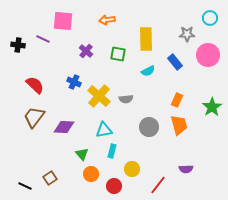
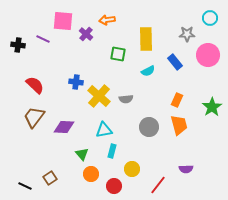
purple cross: moved 17 px up
blue cross: moved 2 px right; rotated 16 degrees counterclockwise
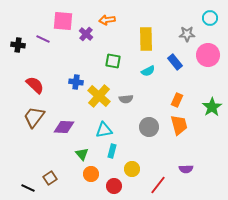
green square: moved 5 px left, 7 px down
black line: moved 3 px right, 2 px down
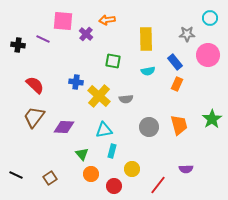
cyan semicircle: rotated 16 degrees clockwise
orange rectangle: moved 16 px up
green star: moved 12 px down
black line: moved 12 px left, 13 px up
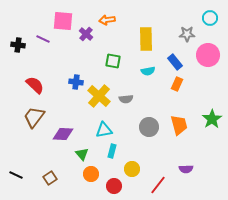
purple diamond: moved 1 px left, 7 px down
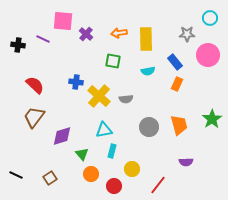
orange arrow: moved 12 px right, 13 px down
purple diamond: moved 1 px left, 2 px down; rotated 20 degrees counterclockwise
purple semicircle: moved 7 px up
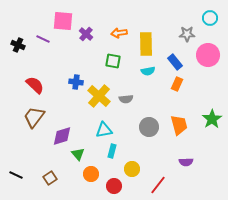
yellow rectangle: moved 5 px down
black cross: rotated 16 degrees clockwise
green triangle: moved 4 px left
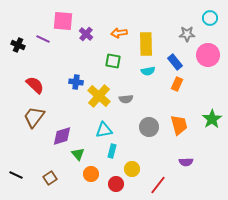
red circle: moved 2 px right, 2 px up
